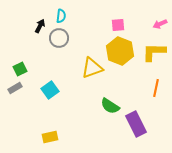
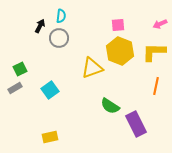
orange line: moved 2 px up
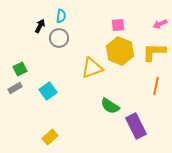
cyan square: moved 2 px left, 1 px down
purple rectangle: moved 2 px down
yellow rectangle: rotated 28 degrees counterclockwise
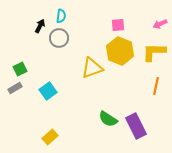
green semicircle: moved 2 px left, 13 px down
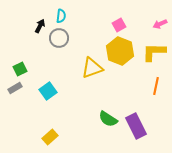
pink square: moved 1 px right; rotated 24 degrees counterclockwise
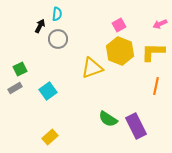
cyan semicircle: moved 4 px left, 2 px up
gray circle: moved 1 px left, 1 px down
yellow L-shape: moved 1 px left
